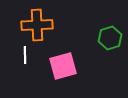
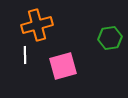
orange cross: rotated 12 degrees counterclockwise
green hexagon: rotated 10 degrees clockwise
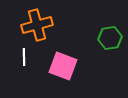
white line: moved 1 px left, 2 px down
pink square: rotated 36 degrees clockwise
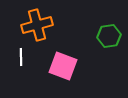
green hexagon: moved 1 px left, 2 px up
white line: moved 3 px left
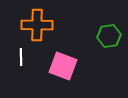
orange cross: rotated 16 degrees clockwise
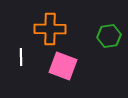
orange cross: moved 13 px right, 4 px down
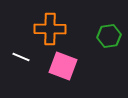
white line: rotated 66 degrees counterclockwise
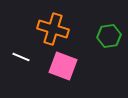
orange cross: moved 3 px right; rotated 16 degrees clockwise
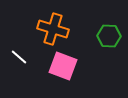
green hexagon: rotated 10 degrees clockwise
white line: moved 2 px left; rotated 18 degrees clockwise
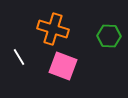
white line: rotated 18 degrees clockwise
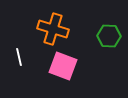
white line: rotated 18 degrees clockwise
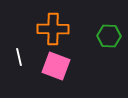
orange cross: rotated 16 degrees counterclockwise
pink square: moved 7 px left
